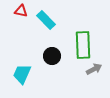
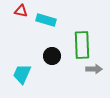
cyan rectangle: rotated 30 degrees counterclockwise
green rectangle: moved 1 px left
gray arrow: rotated 28 degrees clockwise
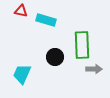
black circle: moved 3 px right, 1 px down
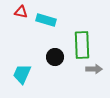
red triangle: moved 1 px down
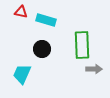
black circle: moved 13 px left, 8 px up
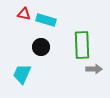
red triangle: moved 3 px right, 2 px down
black circle: moved 1 px left, 2 px up
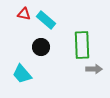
cyan rectangle: rotated 24 degrees clockwise
cyan trapezoid: rotated 65 degrees counterclockwise
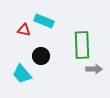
red triangle: moved 16 px down
cyan rectangle: moved 2 px left, 1 px down; rotated 18 degrees counterclockwise
black circle: moved 9 px down
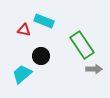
green rectangle: rotated 32 degrees counterclockwise
cyan trapezoid: rotated 90 degrees clockwise
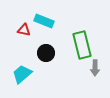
green rectangle: rotated 20 degrees clockwise
black circle: moved 5 px right, 3 px up
gray arrow: moved 1 px right, 1 px up; rotated 91 degrees clockwise
